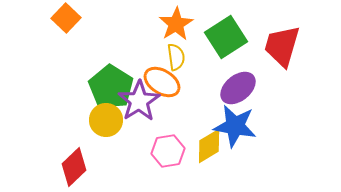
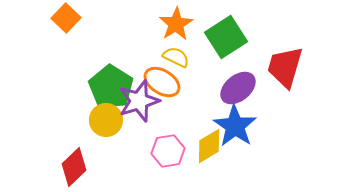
red trapezoid: moved 3 px right, 21 px down
yellow semicircle: rotated 56 degrees counterclockwise
purple star: rotated 15 degrees clockwise
blue star: rotated 24 degrees clockwise
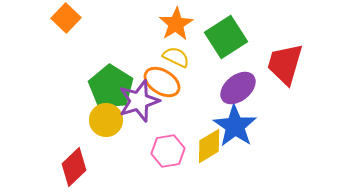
red trapezoid: moved 3 px up
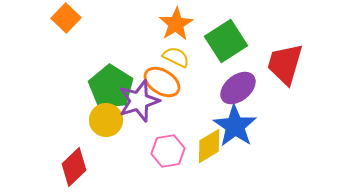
green square: moved 4 px down
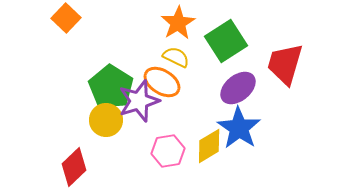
orange star: moved 2 px right, 1 px up
blue star: moved 4 px right, 2 px down
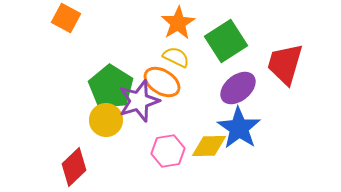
orange square: rotated 16 degrees counterclockwise
yellow diamond: rotated 30 degrees clockwise
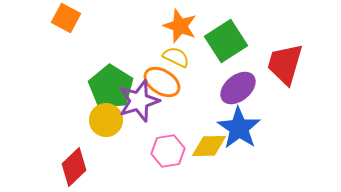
orange star: moved 2 px right, 3 px down; rotated 20 degrees counterclockwise
